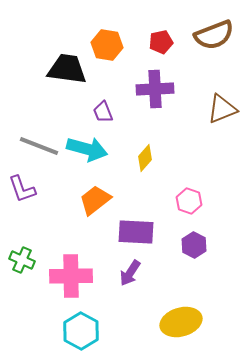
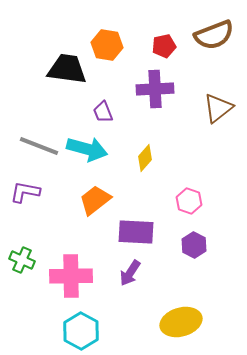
red pentagon: moved 3 px right, 4 px down
brown triangle: moved 4 px left, 1 px up; rotated 16 degrees counterclockwise
purple L-shape: moved 3 px right, 3 px down; rotated 120 degrees clockwise
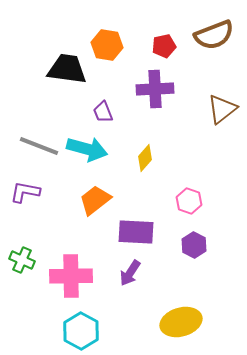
brown triangle: moved 4 px right, 1 px down
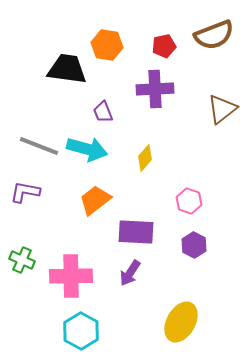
yellow ellipse: rotated 45 degrees counterclockwise
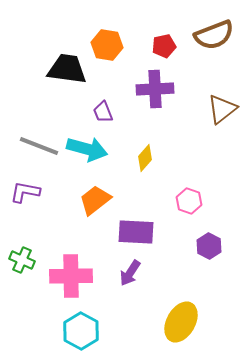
purple hexagon: moved 15 px right, 1 px down
